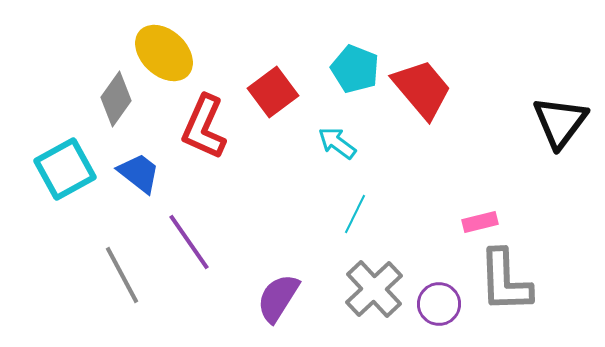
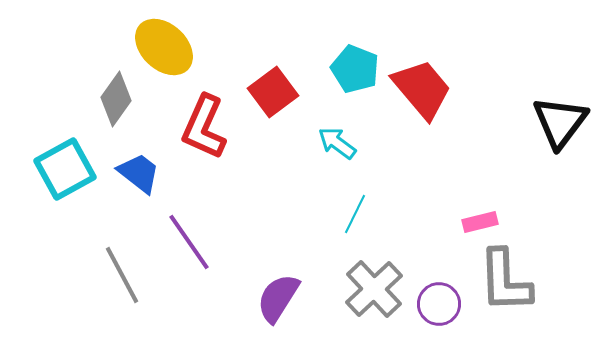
yellow ellipse: moved 6 px up
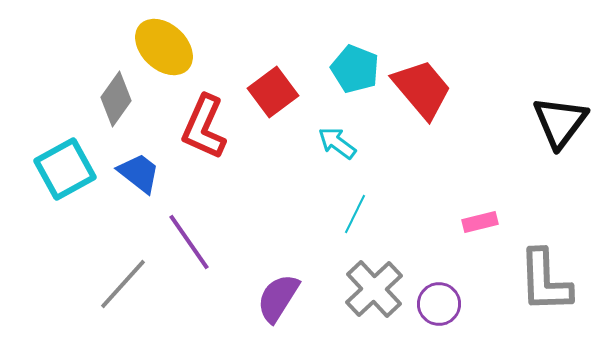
gray line: moved 1 px right, 9 px down; rotated 70 degrees clockwise
gray L-shape: moved 40 px right
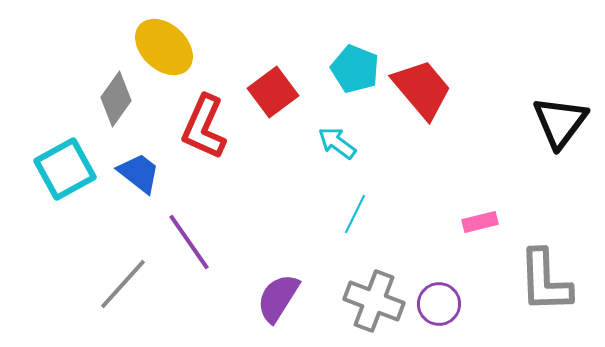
gray cross: moved 12 px down; rotated 26 degrees counterclockwise
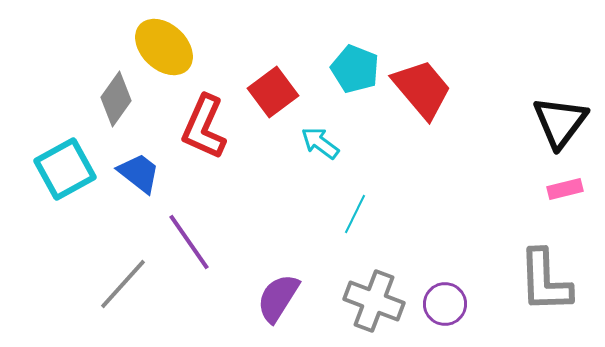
cyan arrow: moved 17 px left
pink rectangle: moved 85 px right, 33 px up
purple circle: moved 6 px right
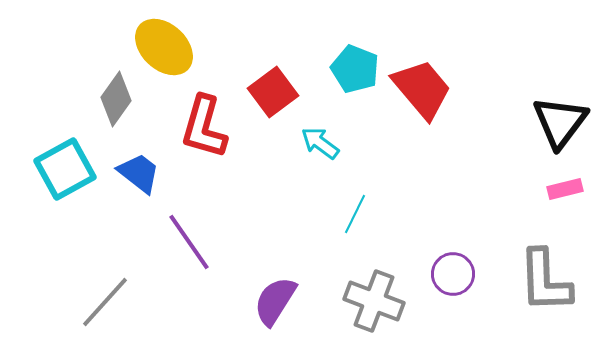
red L-shape: rotated 8 degrees counterclockwise
gray line: moved 18 px left, 18 px down
purple semicircle: moved 3 px left, 3 px down
purple circle: moved 8 px right, 30 px up
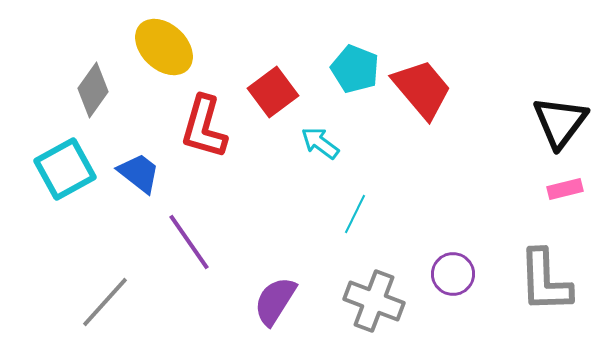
gray diamond: moved 23 px left, 9 px up
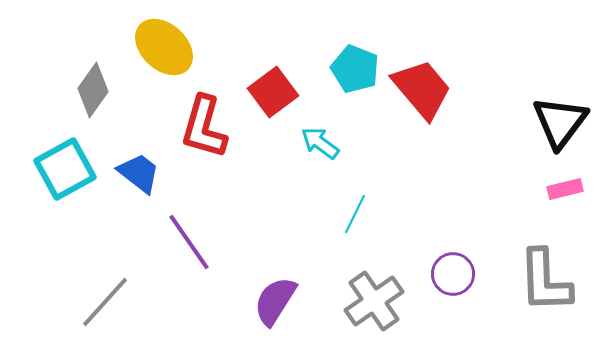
gray cross: rotated 34 degrees clockwise
